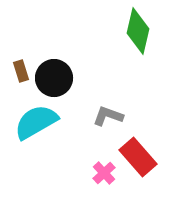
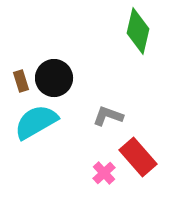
brown rectangle: moved 10 px down
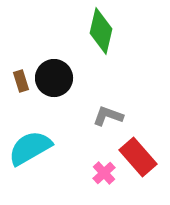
green diamond: moved 37 px left
cyan semicircle: moved 6 px left, 26 px down
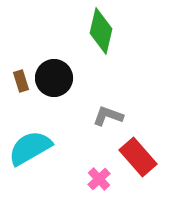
pink cross: moved 5 px left, 6 px down
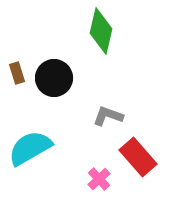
brown rectangle: moved 4 px left, 8 px up
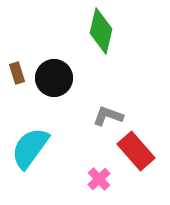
cyan semicircle: rotated 24 degrees counterclockwise
red rectangle: moved 2 px left, 6 px up
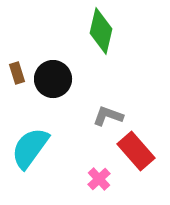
black circle: moved 1 px left, 1 px down
